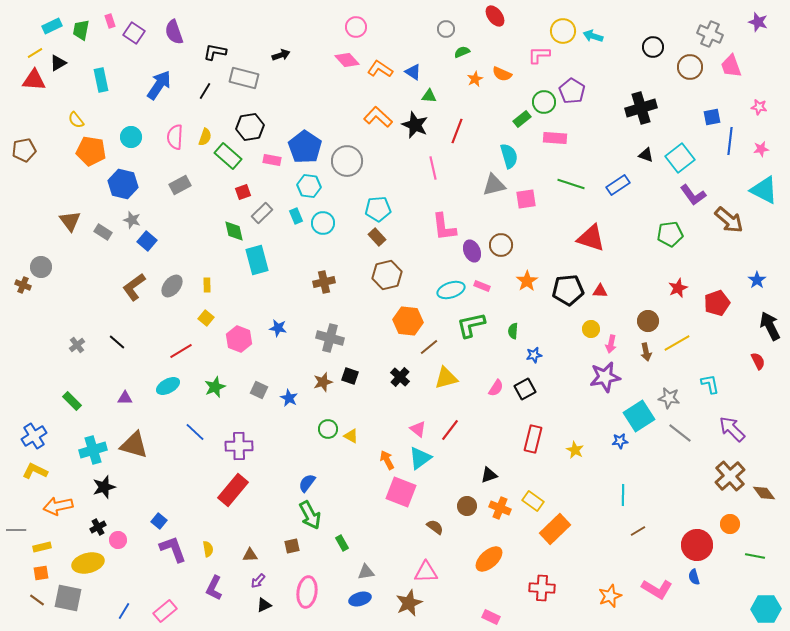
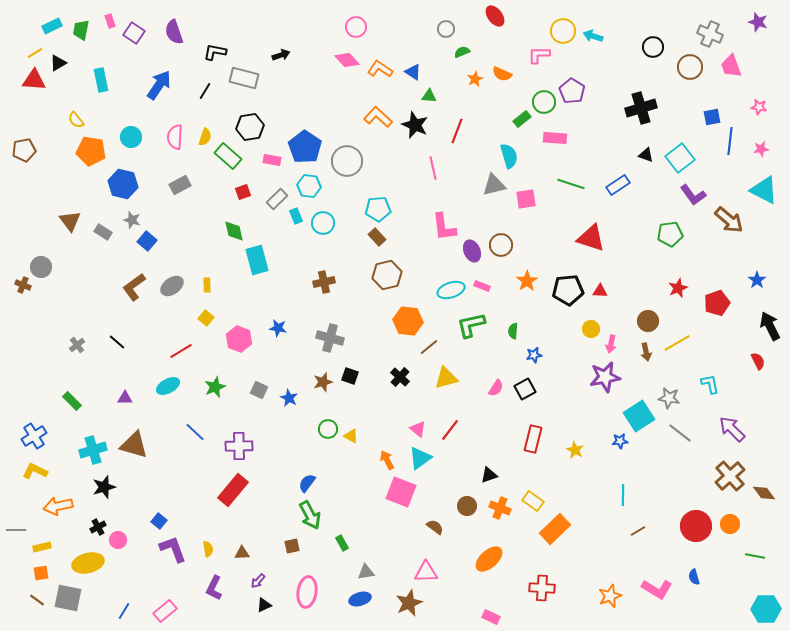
gray rectangle at (262, 213): moved 15 px right, 14 px up
gray ellipse at (172, 286): rotated 15 degrees clockwise
red circle at (697, 545): moved 1 px left, 19 px up
brown triangle at (250, 555): moved 8 px left, 2 px up
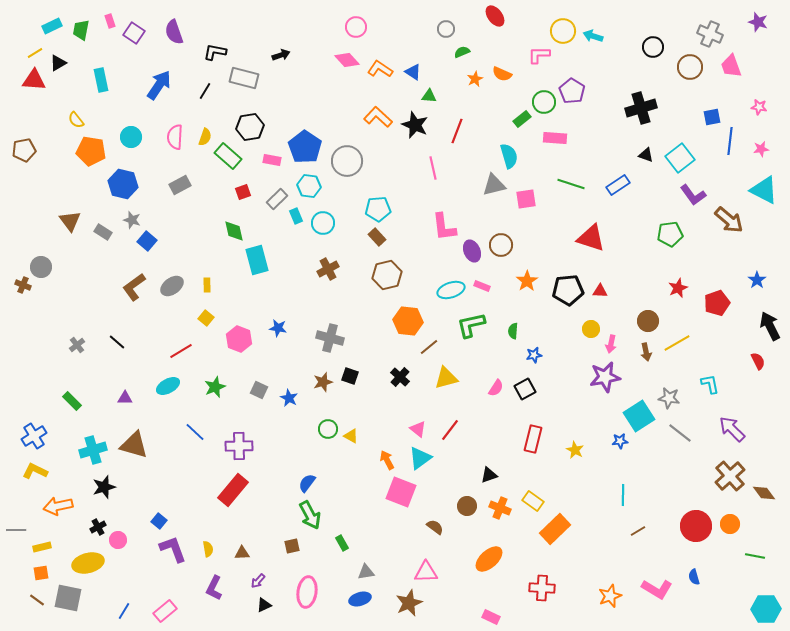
brown cross at (324, 282): moved 4 px right, 13 px up; rotated 15 degrees counterclockwise
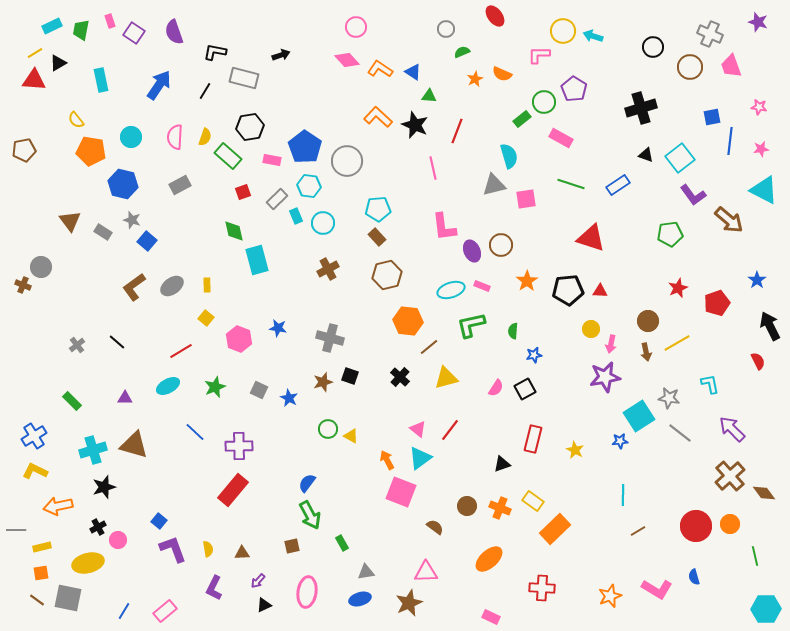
purple pentagon at (572, 91): moved 2 px right, 2 px up
pink rectangle at (555, 138): moved 6 px right; rotated 25 degrees clockwise
black triangle at (489, 475): moved 13 px right, 11 px up
green line at (755, 556): rotated 66 degrees clockwise
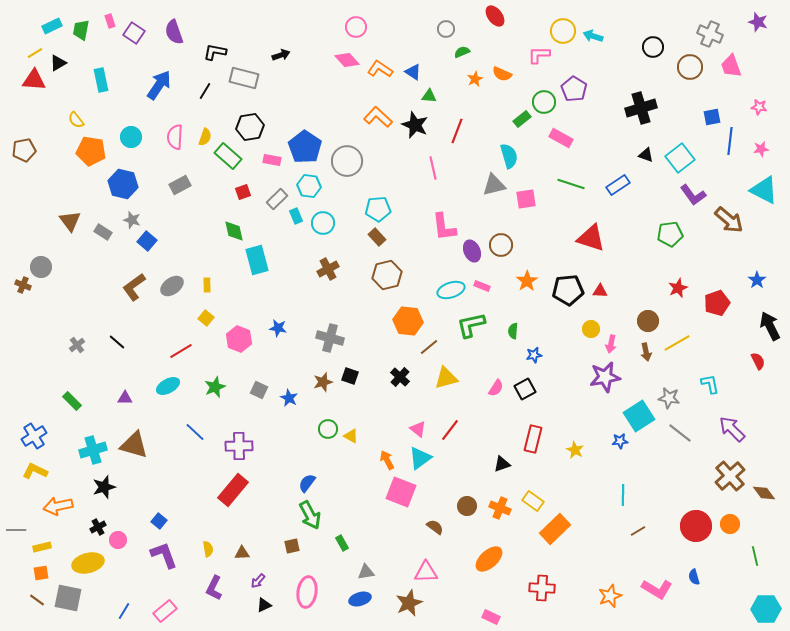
purple L-shape at (173, 549): moved 9 px left, 6 px down
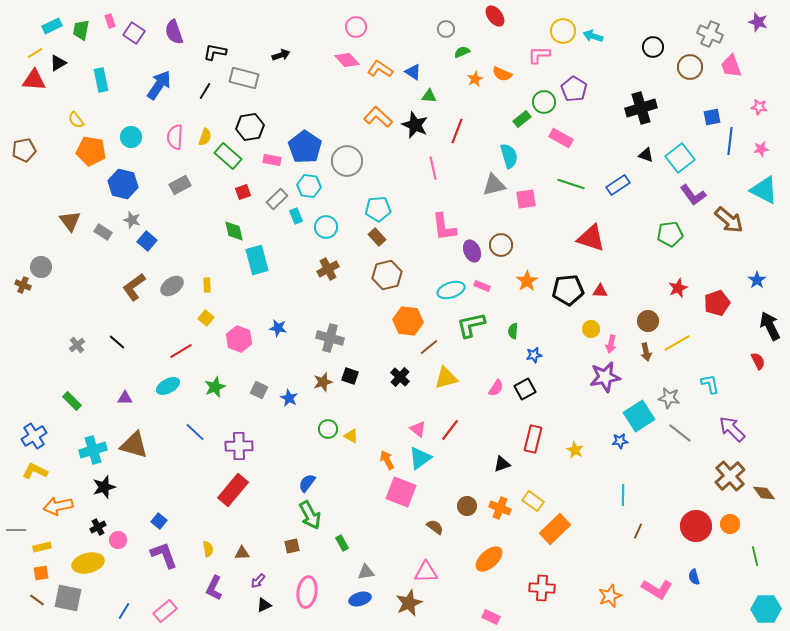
cyan circle at (323, 223): moved 3 px right, 4 px down
brown line at (638, 531): rotated 35 degrees counterclockwise
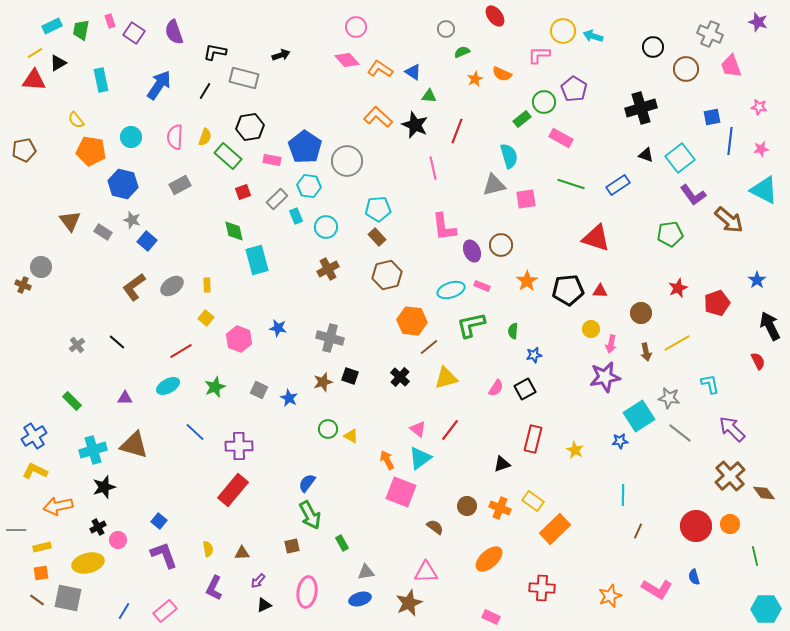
brown circle at (690, 67): moved 4 px left, 2 px down
red triangle at (591, 238): moved 5 px right
orange hexagon at (408, 321): moved 4 px right
brown circle at (648, 321): moved 7 px left, 8 px up
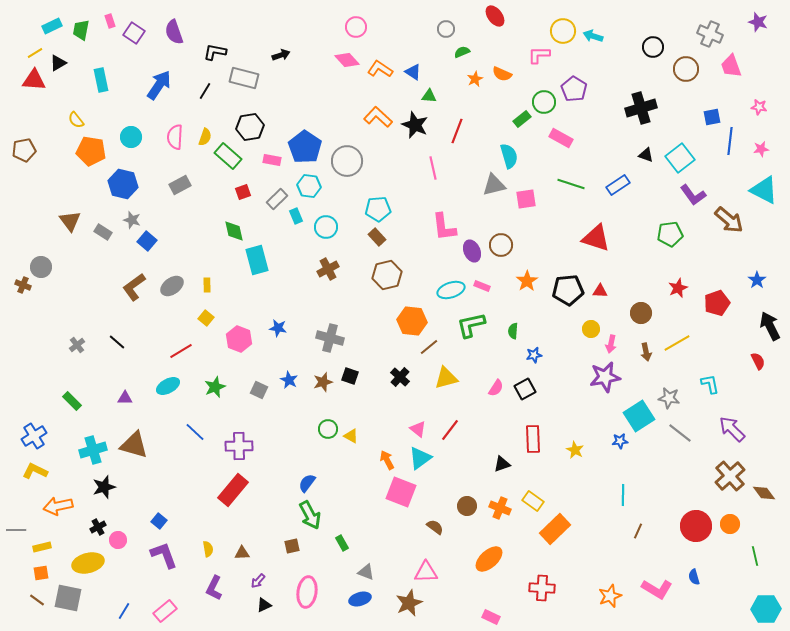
blue star at (289, 398): moved 18 px up
red rectangle at (533, 439): rotated 16 degrees counterclockwise
gray triangle at (366, 572): rotated 30 degrees clockwise
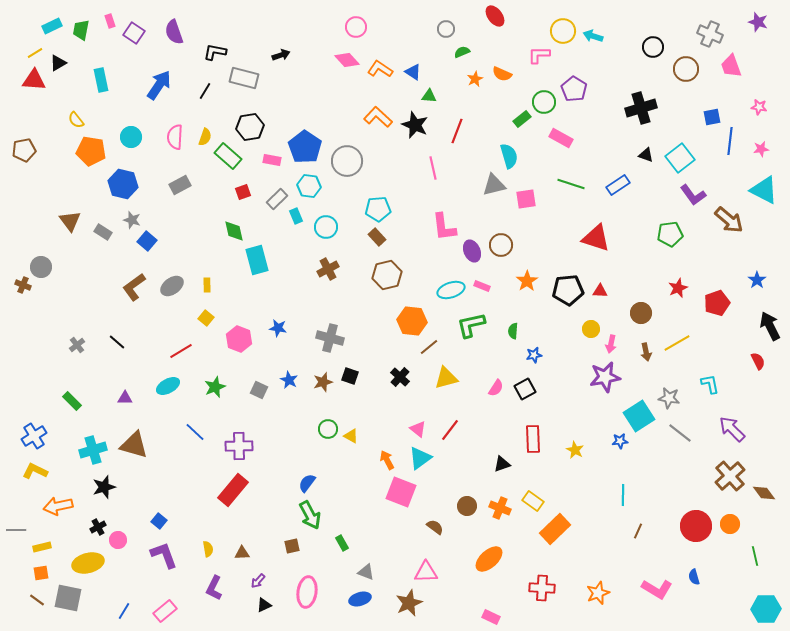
orange star at (610, 596): moved 12 px left, 3 px up
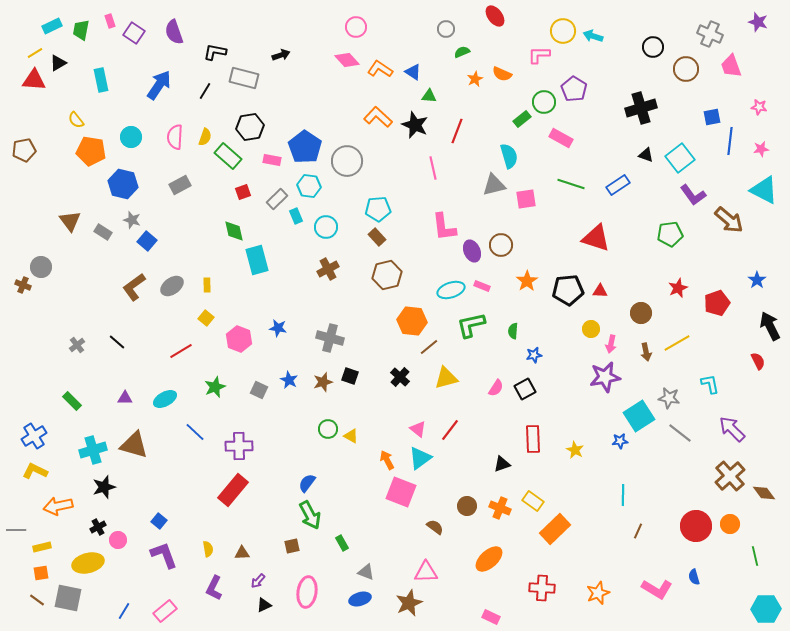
cyan ellipse at (168, 386): moved 3 px left, 13 px down
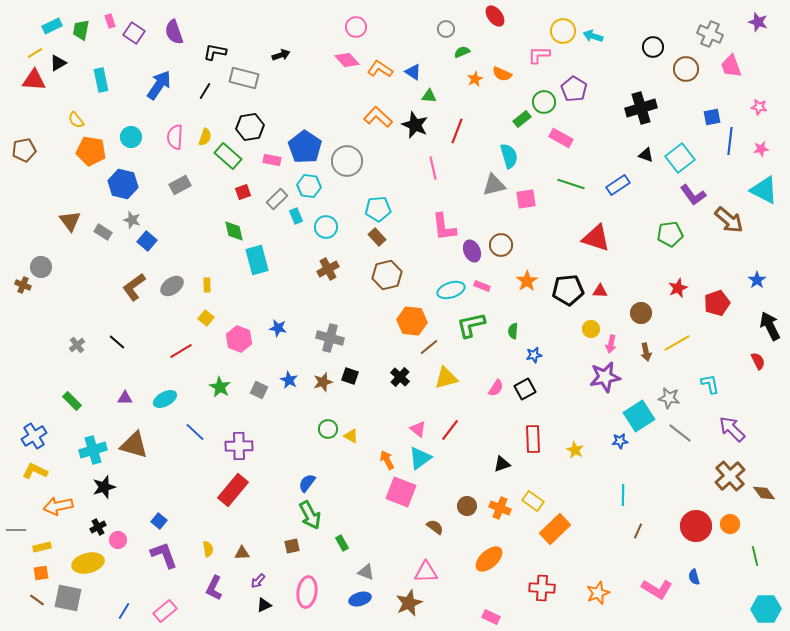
green star at (215, 387): moved 5 px right; rotated 20 degrees counterclockwise
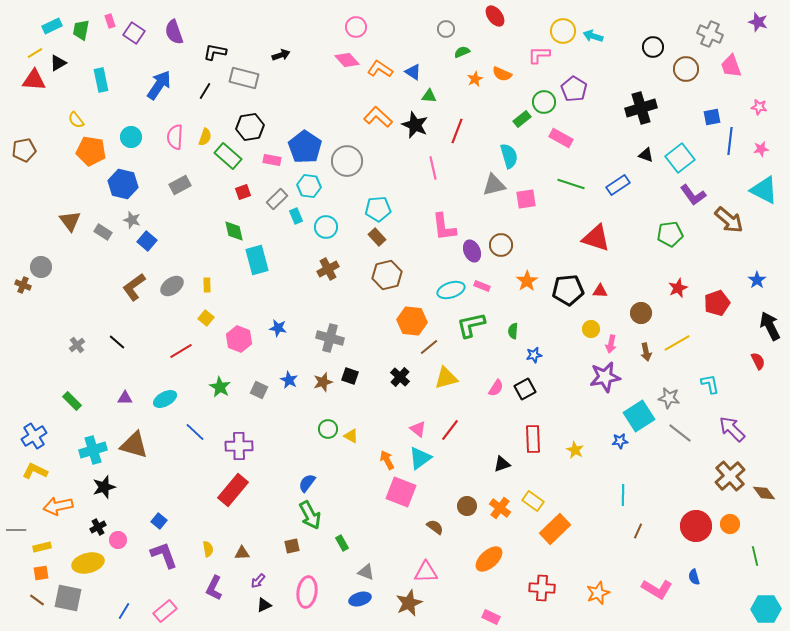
orange cross at (500, 508): rotated 15 degrees clockwise
